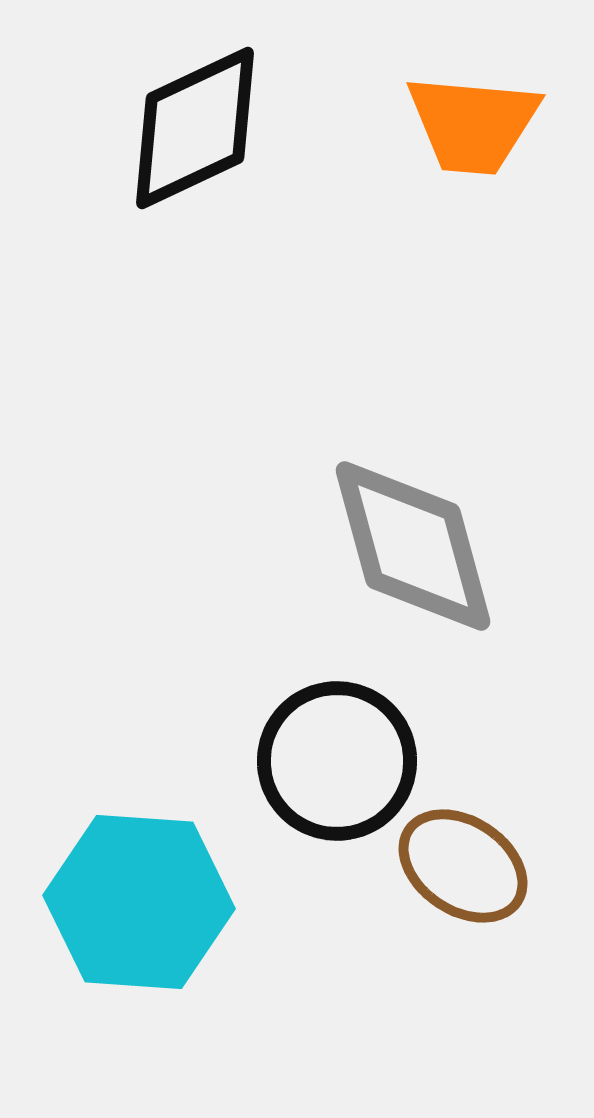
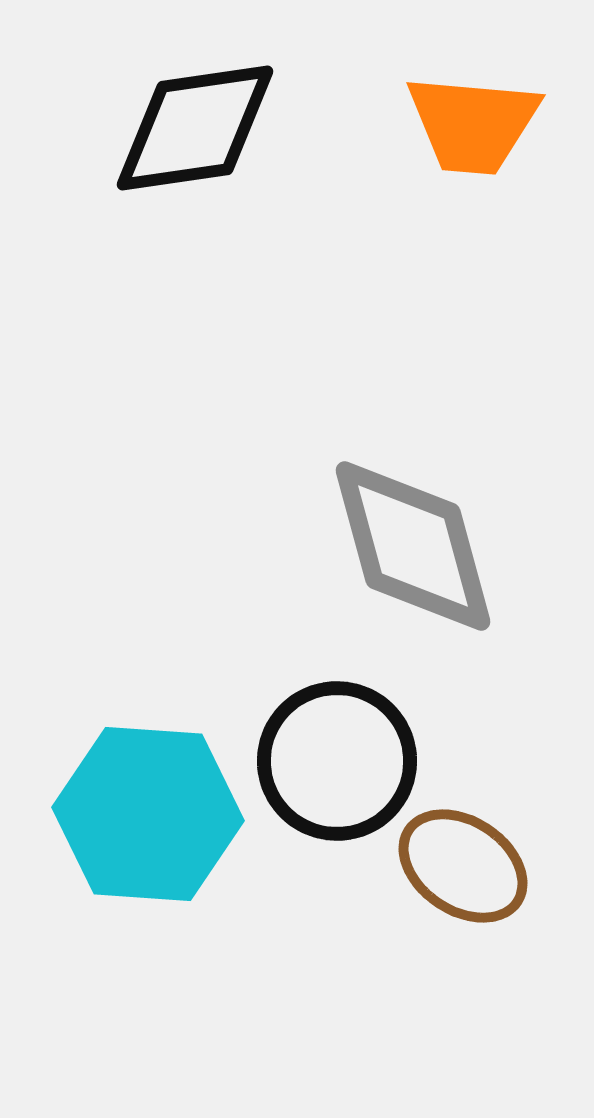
black diamond: rotated 17 degrees clockwise
cyan hexagon: moved 9 px right, 88 px up
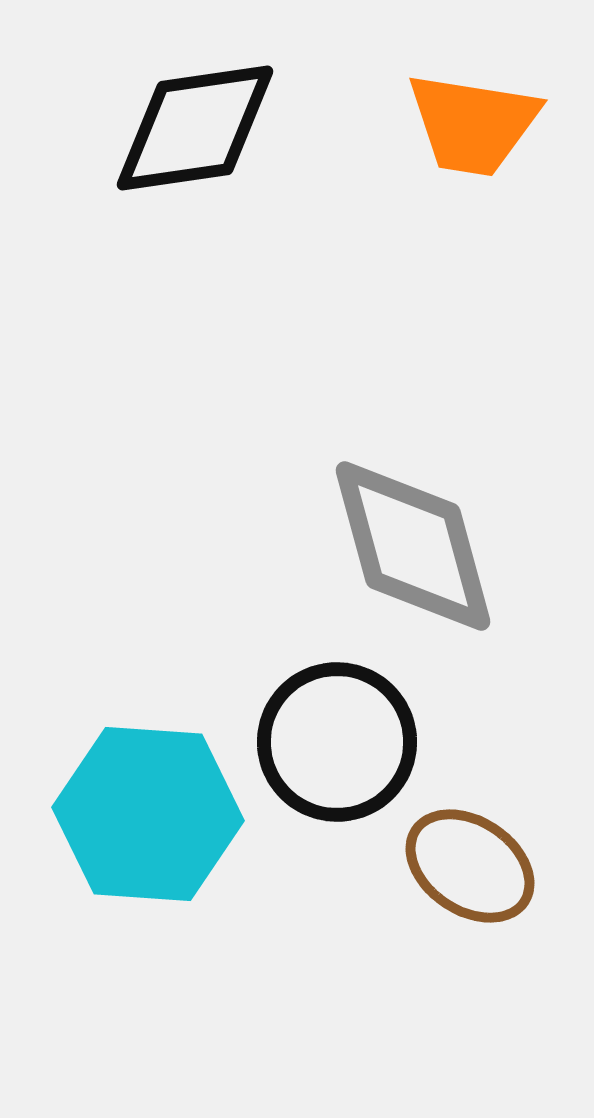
orange trapezoid: rotated 4 degrees clockwise
black circle: moved 19 px up
brown ellipse: moved 7 px right
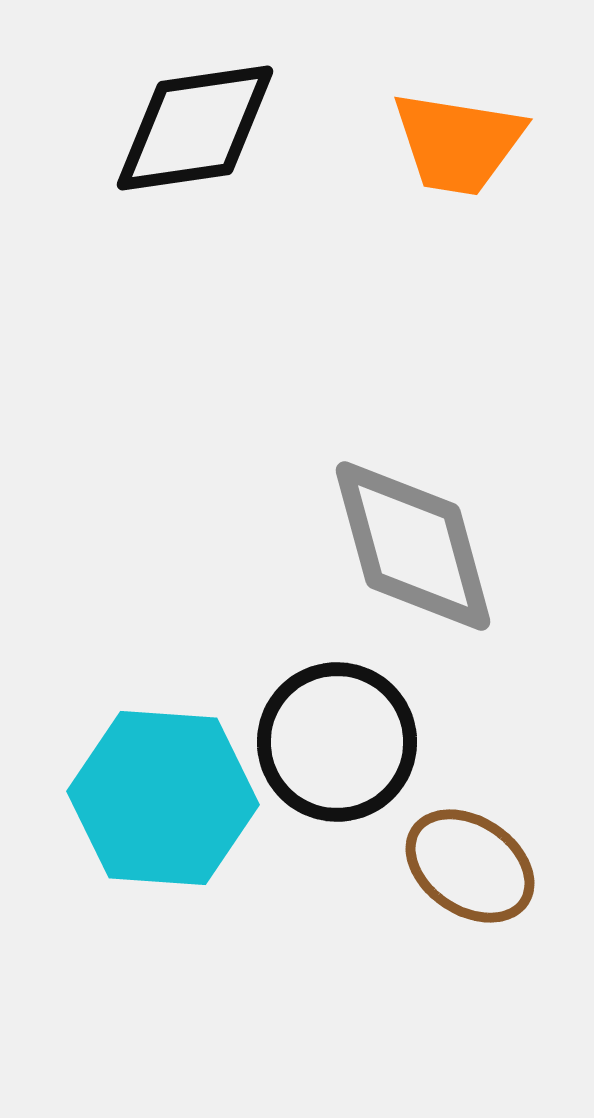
orange trapezoid: moved 15 px left, 19 px down
cyan hexagon: moved 15 px right, 16 px up
